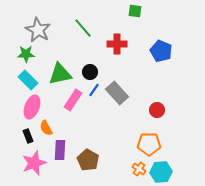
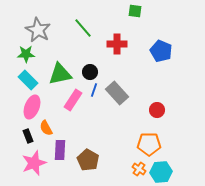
blue line: rotated 16 degrees counterclockwise
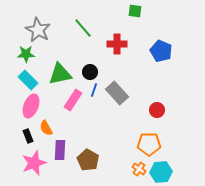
pink ellipse: moved 1 px left, 1 px up
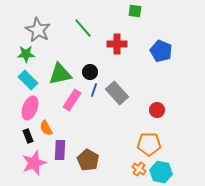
pink rectangle: moved 1 px left
pink ellipse: moved 1 px left, 2 px down
cyan hexagon: rotated 15 degrees clockwise
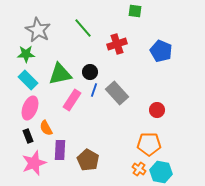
red cross: rotated 18 degrees counterclockwise
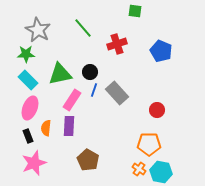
orange semicircle: rotated 35 degrees clockwise
purple rectangle: moved 9 px right, 24 px up
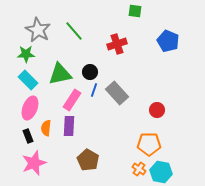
green line: moved 9 px left, 3 px down
blue pentagon: moved 7 px right, 10 px up
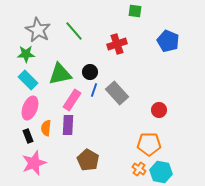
red circle: moved 2 px right
purple rectangle: moved 1 px left, 1 px up
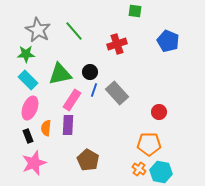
red circle: moved 2 px down
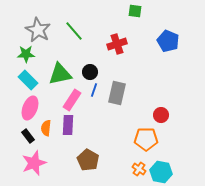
gray rectangle: rotated 55 degrees clockwise
red circle: moved 2 px right, 3 px down
black rectangle: rotated 16 degrees counterclockwise
orange pentagon: moved 3 px left, 5 px up
